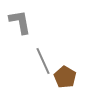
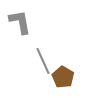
brown pentagon: moved 2 px left
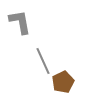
brown pentagon: moved 5 px down; rotated 15 degrees clockwise
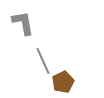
gray L-shape: moved 3 px right, 1 px down
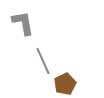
brown pentagon: moved 2 px right, 2 px down
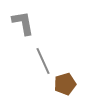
brown pentagon: rotated 10 degrees clockwise
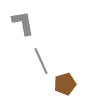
gray line: moved 2 px left
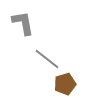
gray line: moved 6 px right, 2 px up; rotated 28 degrees counterclockwise
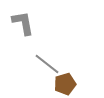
gray line: moved 5 px down
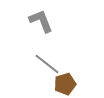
gray L-shape: moved 18 px right, 2 px up; rotated 12 degrees counterclockwise
